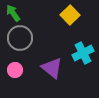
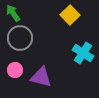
cyan cross: rotated 30 degrees counterclockwise
purple triangle: moved 11 px left, 9 px down; rotated 25 degrees counterclockwise
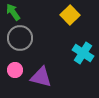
green arrow: moved 1 px up
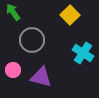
gray circle: moved 12 px right, 2 px down
pink circle: moved 2 px left
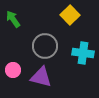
green arrow: moved 7 px down
gray circle: moved 13 px right, 6 px down
cyan cross: rotated 25 degrees counterclockwise
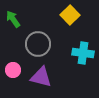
gray circle: moved 7 px left, 2 px up
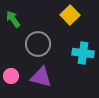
pink circle: moved 2 px left, 6 px down
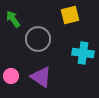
yellow square: rotated 30 degrees clockwise
gray circle: moved 5 px up
purple triangle: rotated 20 degrees clockwise
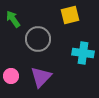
purple triangle: rotated 40 degrees clockwise
